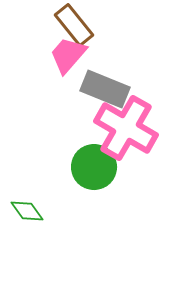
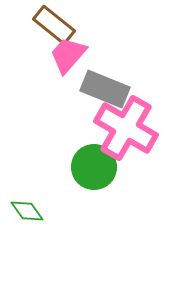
brown rectangle: moved 20 px left; rotated 12 degrees counterclockwise
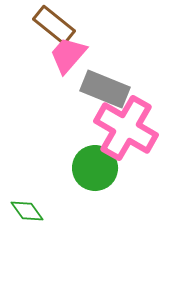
green circle: moved 1 px right, 1 px down
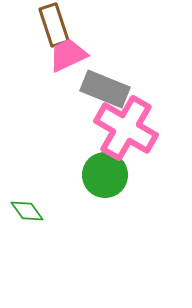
brown rectangle: rotated 33 degrees clockwise
pink trapezoid: rotated 24 degrees clockwise
green circle: moved 10 px right, 7 px down
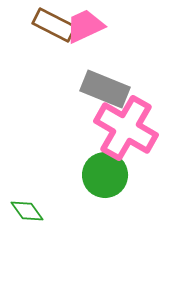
brown rectangle: rotated 45 degrees counterclockwise
pink trapezoid: moved 17 px right, 29 px up
